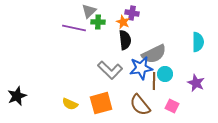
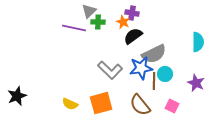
black semicircle: moved 8 px right, 4 px up; rotated 120 degrees counterclockwise
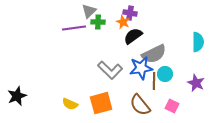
purple cross: moved 2 px left
purple line: rotated 20 degrees counterclockwise
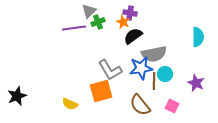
green cross: rotated 24 degrees counterclockwise
cyan semicircle: moved 5 px up
gray semicircle: rotated 15 degrees clockwise
gray L-shape: rotated 15 degrees clockwise
orange square: moved 12 px up
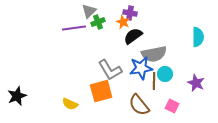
brown semicircle: moved 1 px left
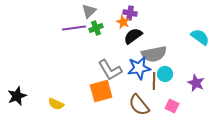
green cross: moved 2 px left, 6 px down
cyan semicircle: moved 2 px right; rotated 54 degrees counterclockwise
blue star: moved 2 px left
yellow semicircle: moved 14 px left
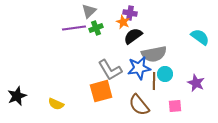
pink square: moved 3 px right; rotated 32 degrees counterclockwise
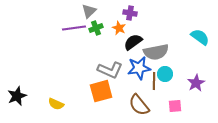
orange star: moved 4 px left, 6 px down
black semicircle: moved 6 px down
gray semicircle: moved 2 px right, 2 px up
gray L-shape: rotated 35 degrees counterclockwise
purple star: rotated 18 degrees clockwise
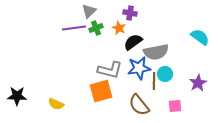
gray L-shape: rotated 10 degrees counterclockwise
purple star: moved 2 px right
black star: rotated 24 degrees clockwise
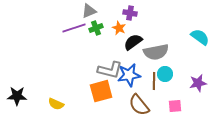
gray triangle: rotated 21 degrees clockwise
purple line: rotated 10 degrees counterclockwise
blue star: moved 10 px left, 7 px down
purple star: rotated 18 degrees clockwise
